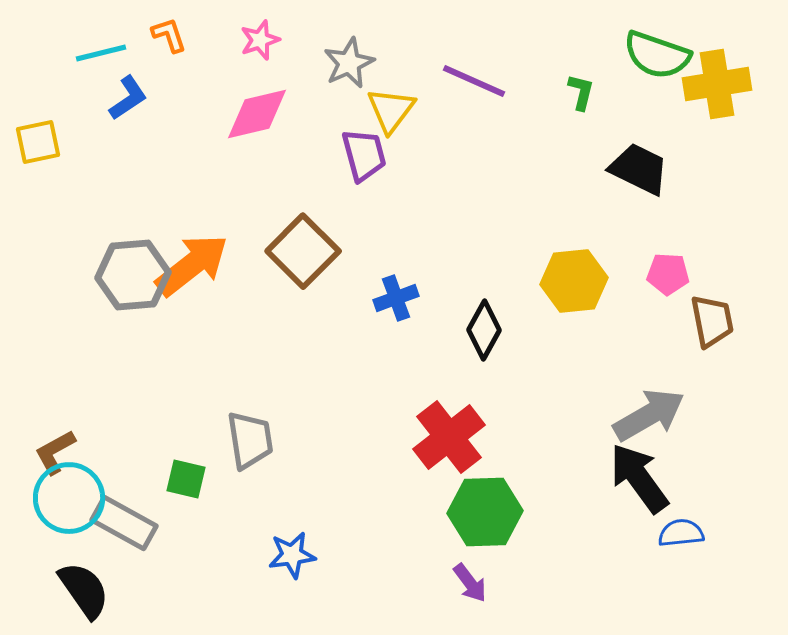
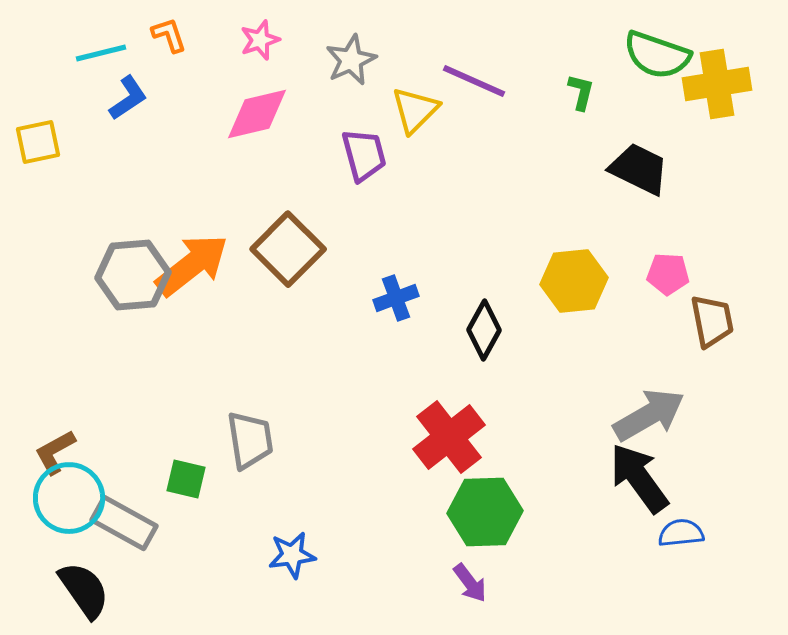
gray star: moved 2 px right, 3 px up
yellow triangle: moved 24 px right; rotated 8 degrees clockwise
brown square: moved 15 px left, 2 px up
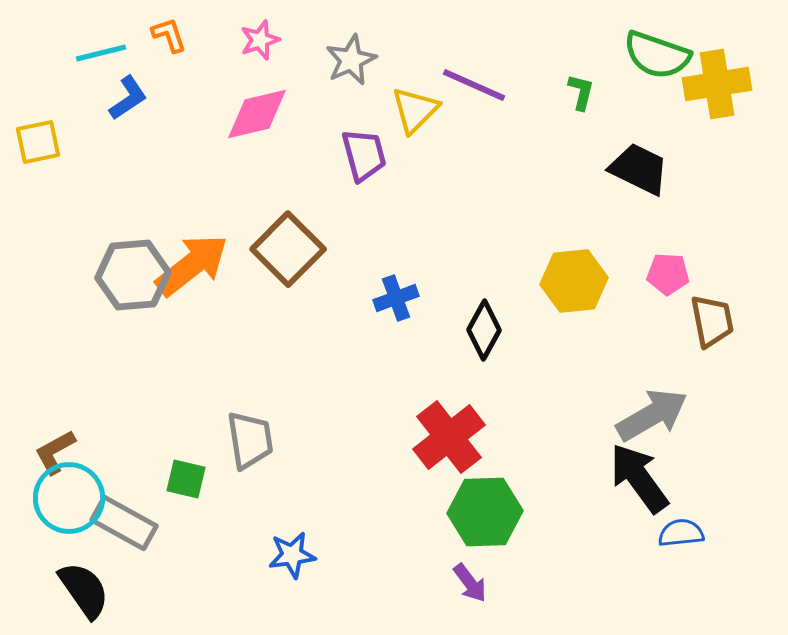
purple line: moved 4 px down
gray arrow: moved 3 px right
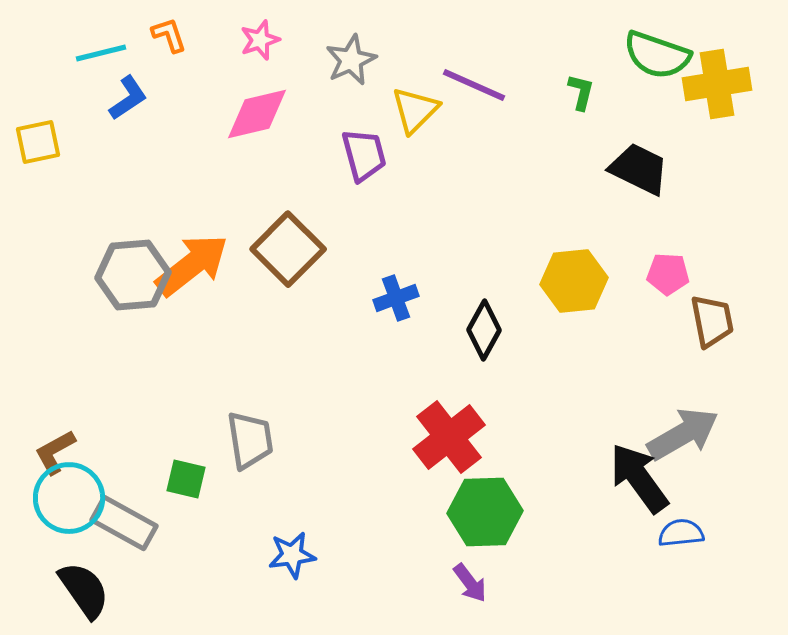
gray arrow: moved 31 px right, 19 px down
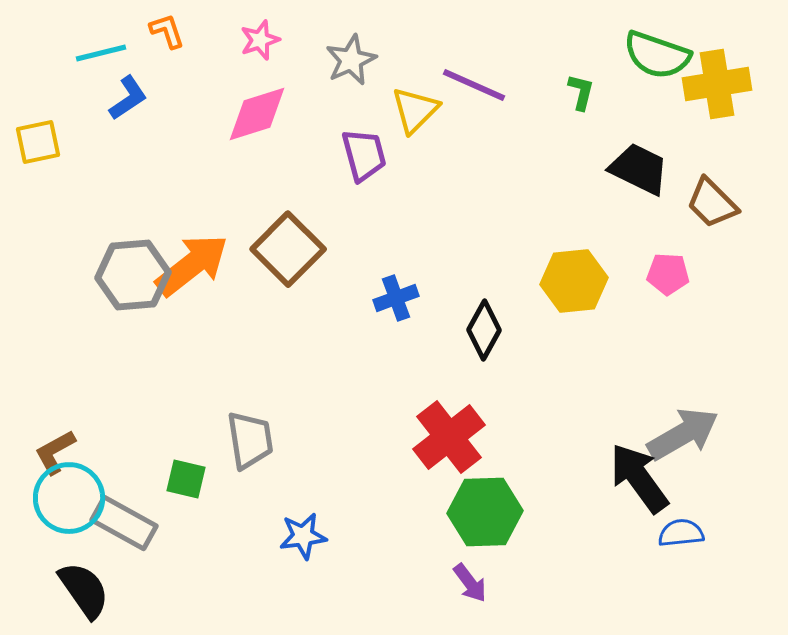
orange L-shape: moved 2 px left, 4 px up
pink diamond: rotated 4 degrees counterclockwise
brown trapezoid: moved 118 px up; rotated 146 degrees clockwise
blue star: moved 11 px right, 19 px up
